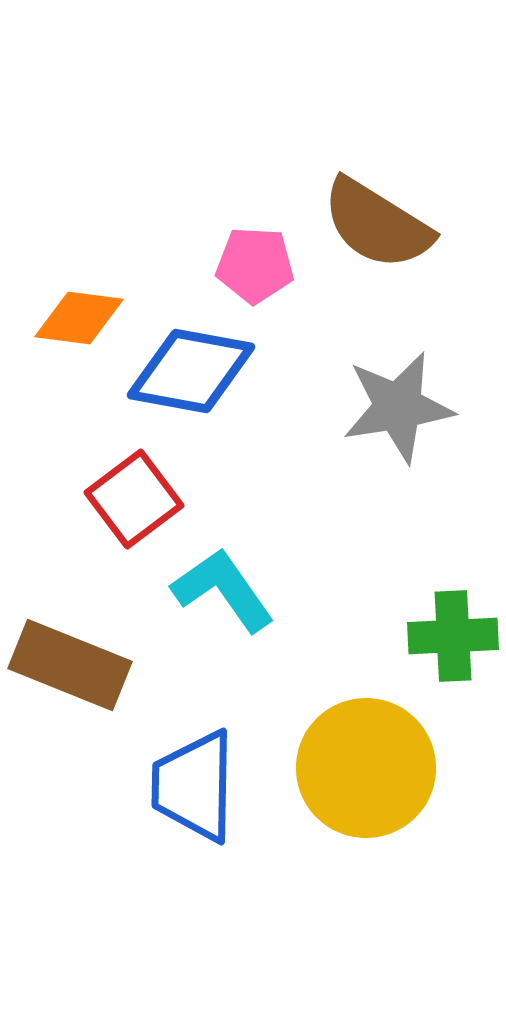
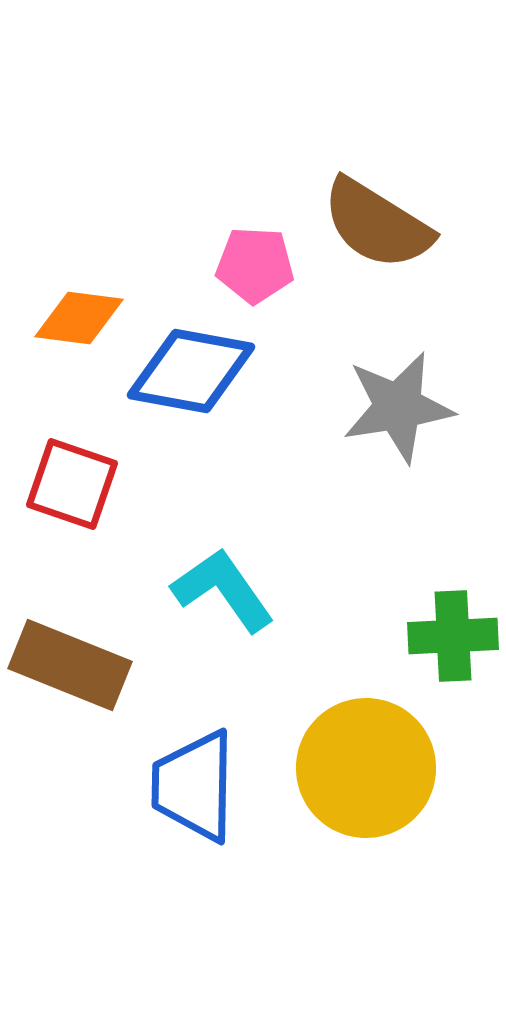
red square: moved 62 px left, 15 px up; rotated 34 degrees counterclockwise
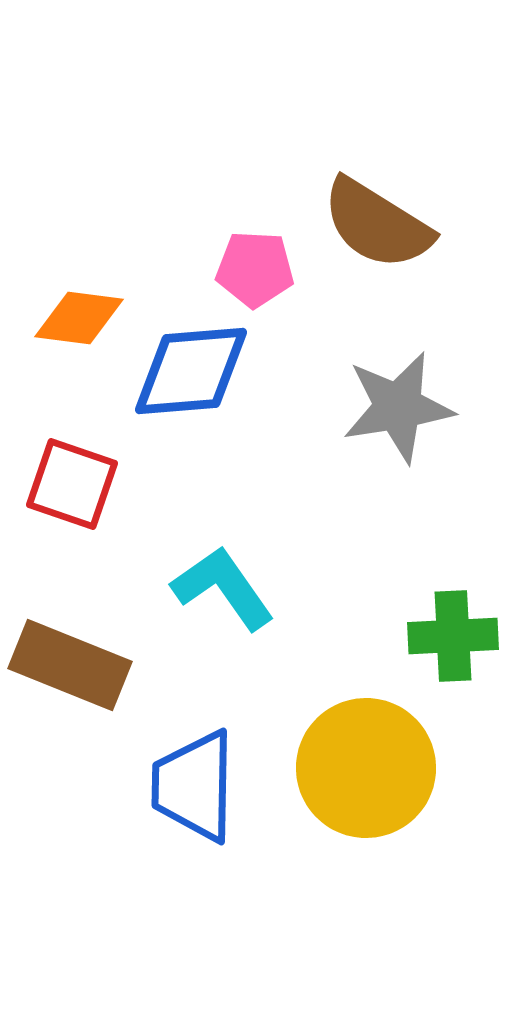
pink pentagon: moved 4 px down
blue diamond: rotated 15 degrees counterclockwise
cyan L-shape: moved 2 px up
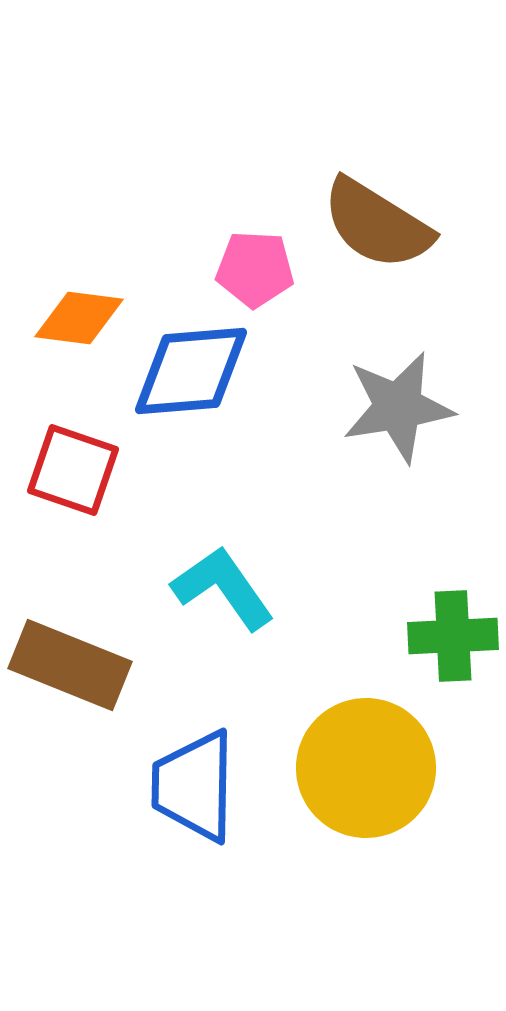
red square: moved 1 px right, 14 px up
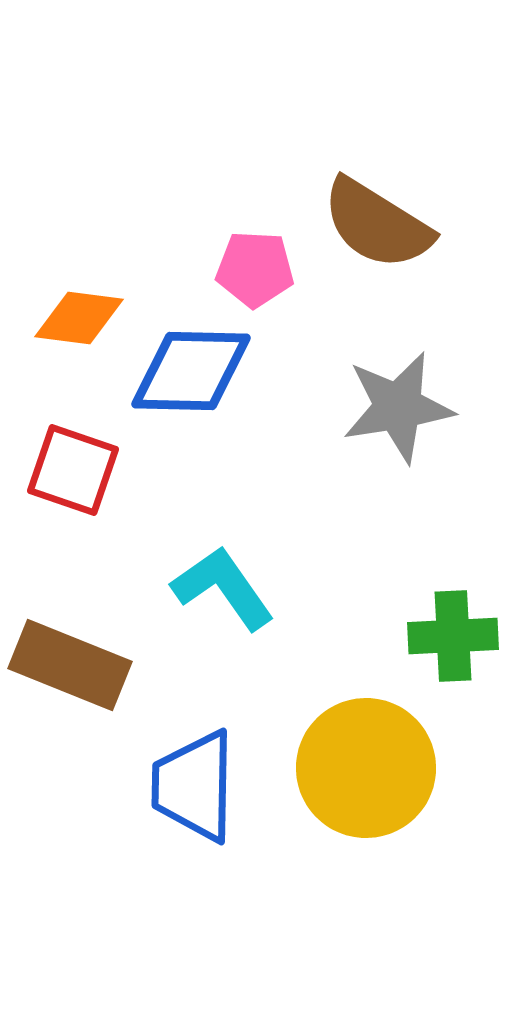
blue diamond: rotated 6 degrees clockwise
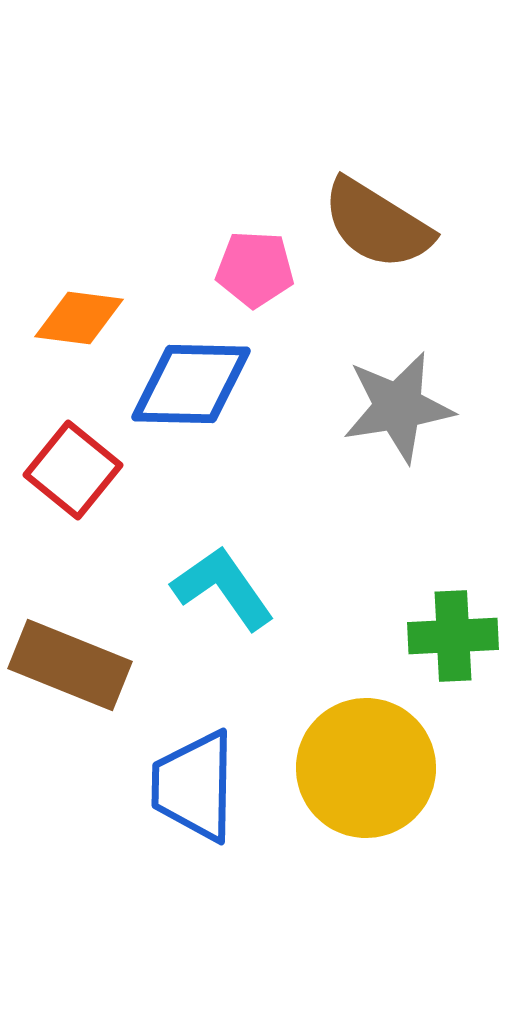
blue diamond: moved 13 px down
red square: rotated 20 degrees clockwise
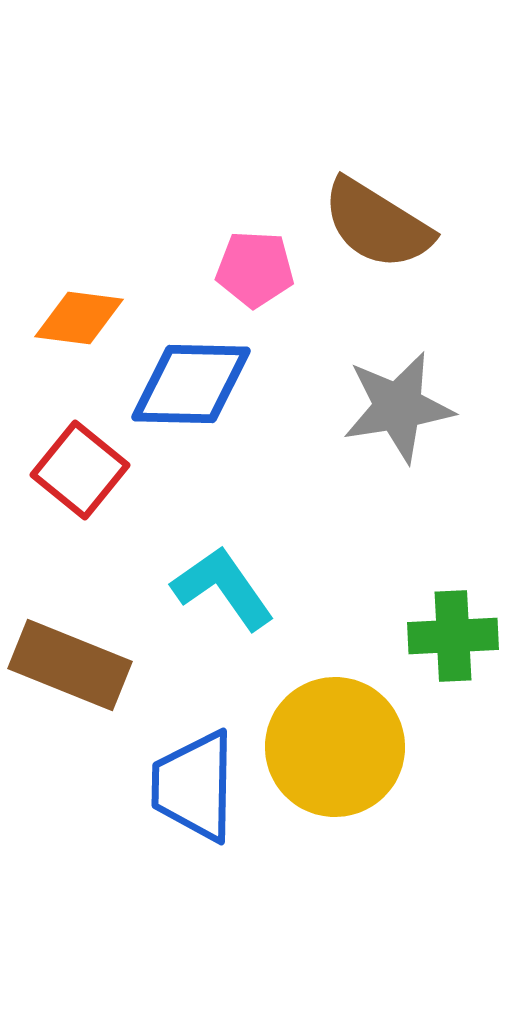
red square: moved 7 px right
yellow circle: moved 31 px left, 21 px up
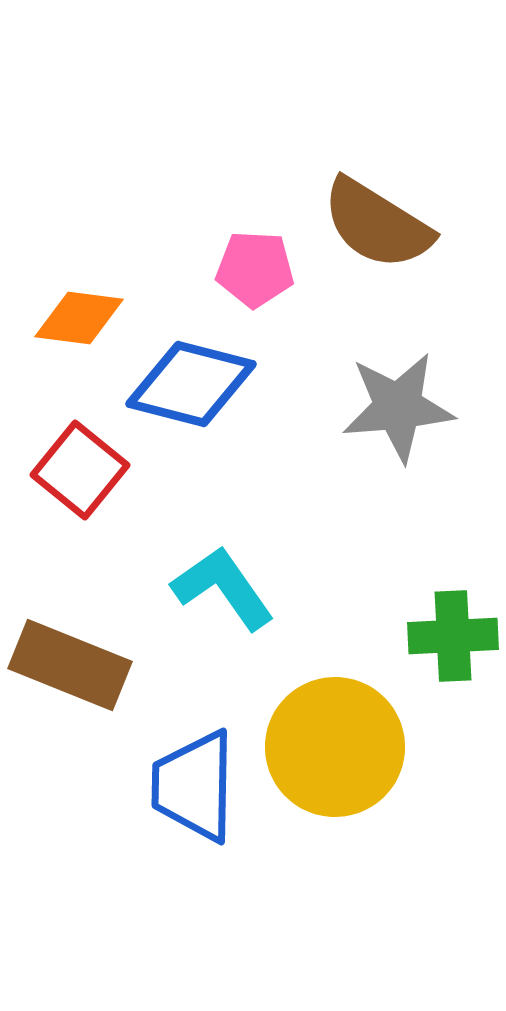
blue diamond: rotated 13 degrees clockwise
gray star: rotated 4 degrees clockwise
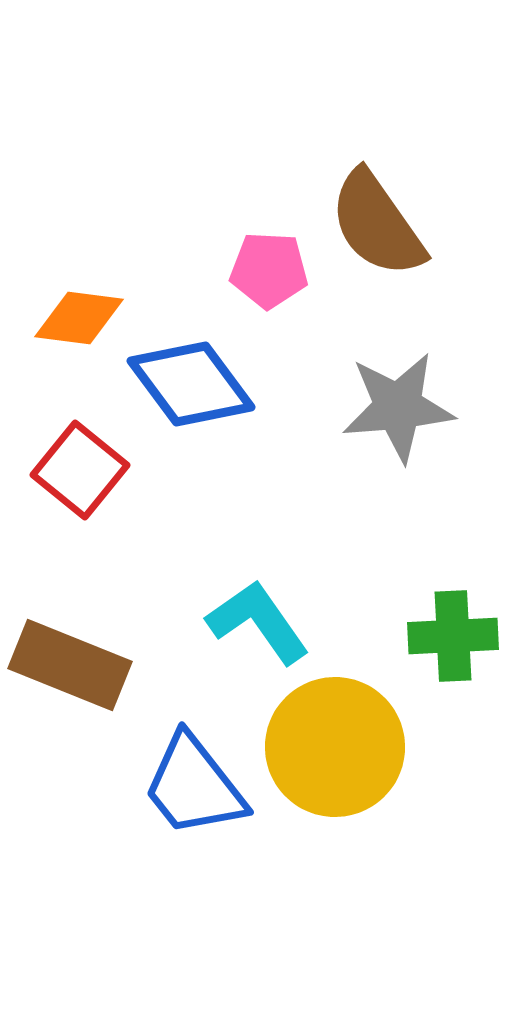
brown semicircle: rotated 23 degrees clockwise
pink pentagon: moved 14 px right, 1 px down
blue diamond: rotated 39 degrees clockwise
cyan L-shape: moved 35 px right, 34 px down
blue trapezoid: rotated 39 degrees counterclockwise
